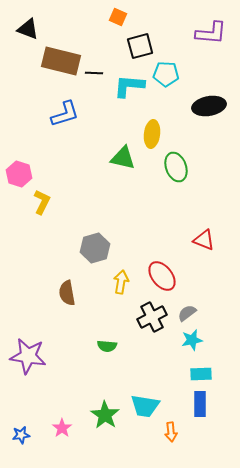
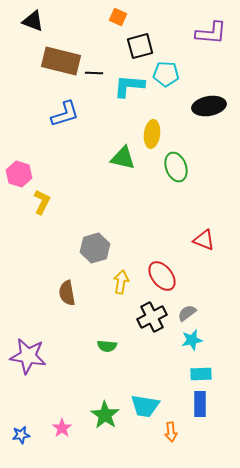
black triangle: moved 5 px right, 8 px up
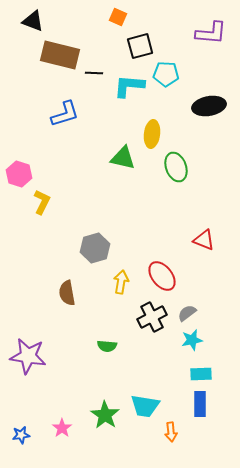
brown rectangle: moved 1 px left, 6 px up
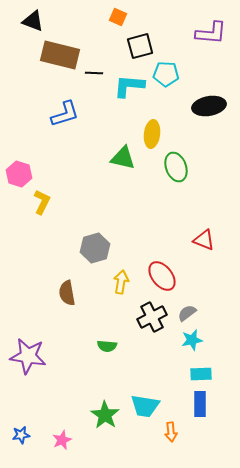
pink star: moved 12 px down; rotated 12 degrees clockwise
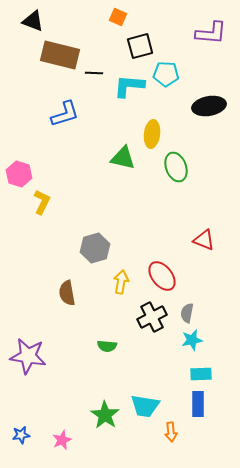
gray semicircle: rotated 42 degrees counterclockwise
blue rectangle: moved 2 px left
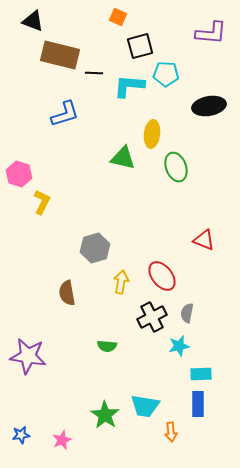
cyan star: moved 13 px left, 6 px down
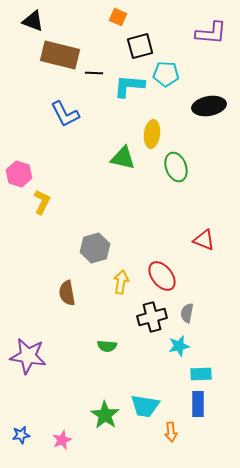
blue L-shape: rotated 80 degrees clockwise
black cross: rotated 12 degrees clockwise
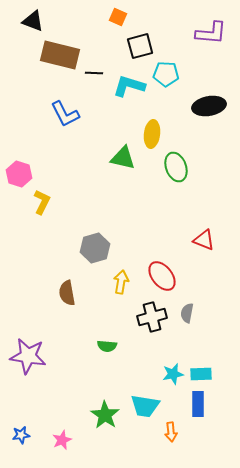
cyan L-shape: rotated 12 degrees clockwise
cyan star: moved 6 px left, 28 px down
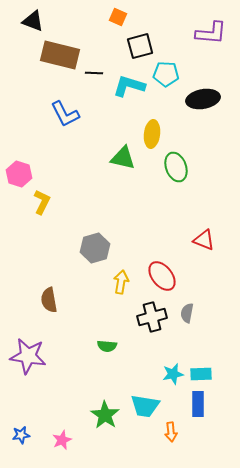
black ellipse: moved 6 px left, 7 px up
brown semicircle: moved 18 px left, 7 px down
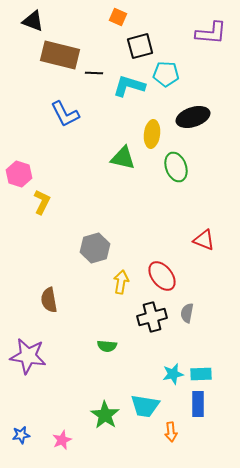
black ellipse: moved 10 px left, 18 px down; rotated 8 degrees counterclockwise
